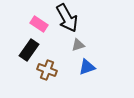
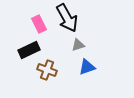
pink rectangle: rotated 30 degrees clockwise
black rectangle: rotated 30 degrees clockwise
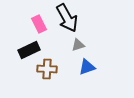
brown cross: moved 1 px up; rotated 18 degrees counterclockwise
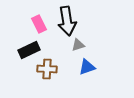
black arrow: moved 3 px down; rotated 20 degrees clockwise
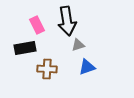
pink rectangle: moved 2 px left, 1 px down
black rectangle: moved 4 px left, 2 px up; rotated 15 degrees clockwise
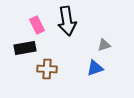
gray triangle: moved 26 px right
blue triangle: moved 8 px right, 1 px down
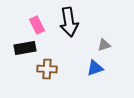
black arrow: moved 2 px right, 1 px down
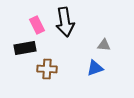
black arrow: moved 4 px left
gray triangle: rotated 24 degrees clockwise
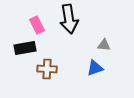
black arrow: moved 4 px right, 3 px up
